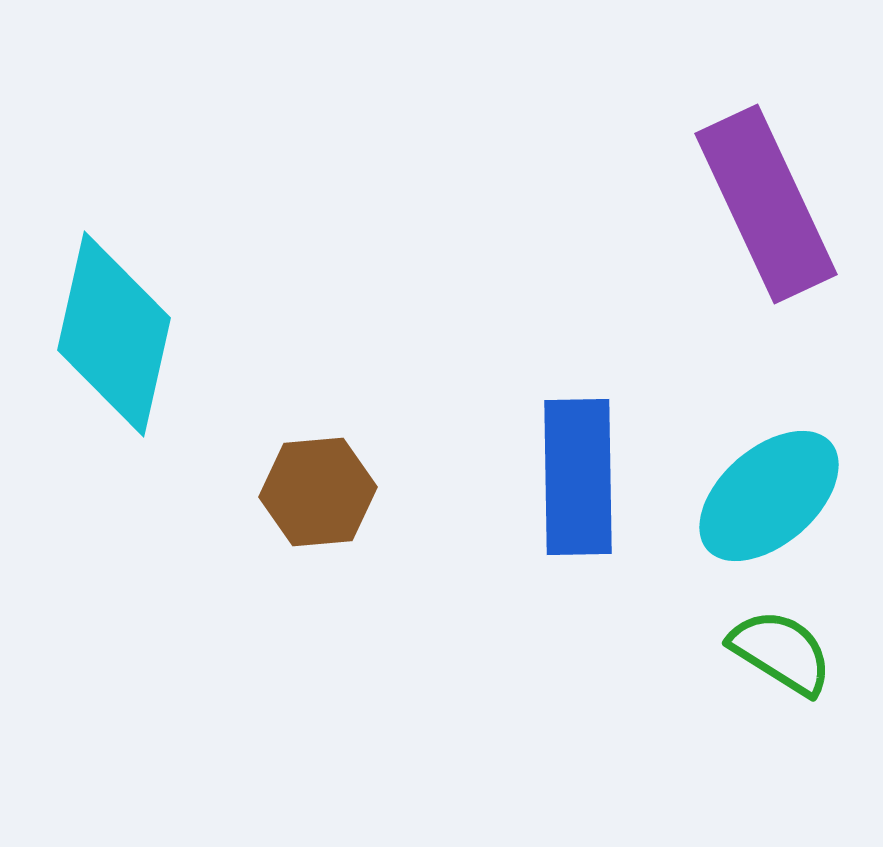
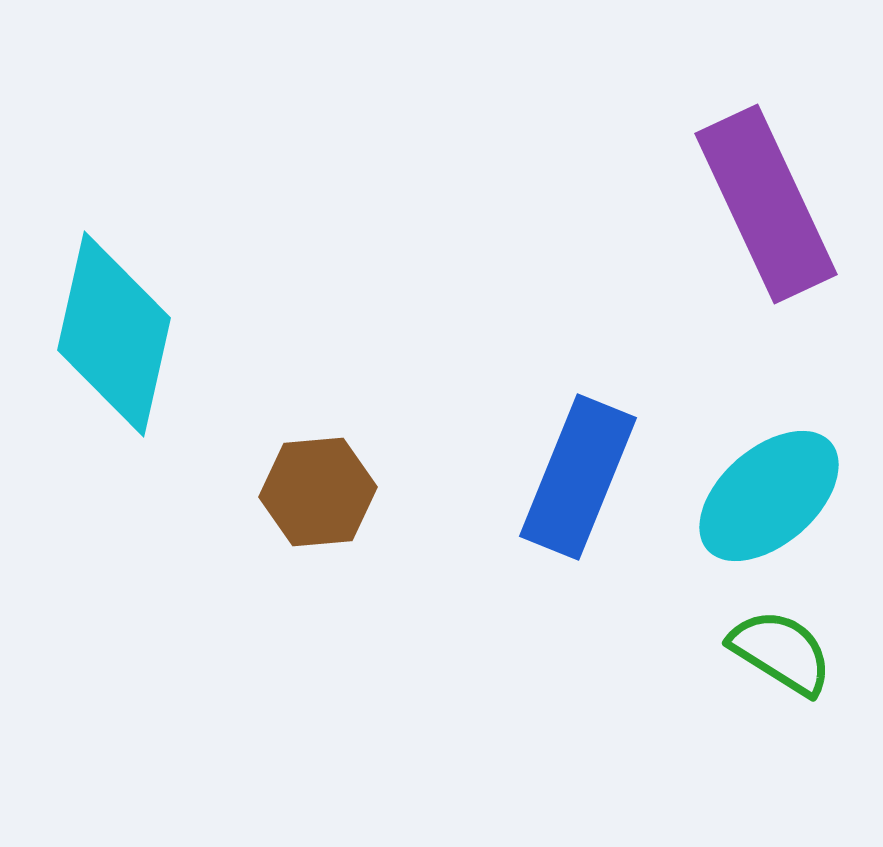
blue rectangle: rotated 23 degrees clockwise
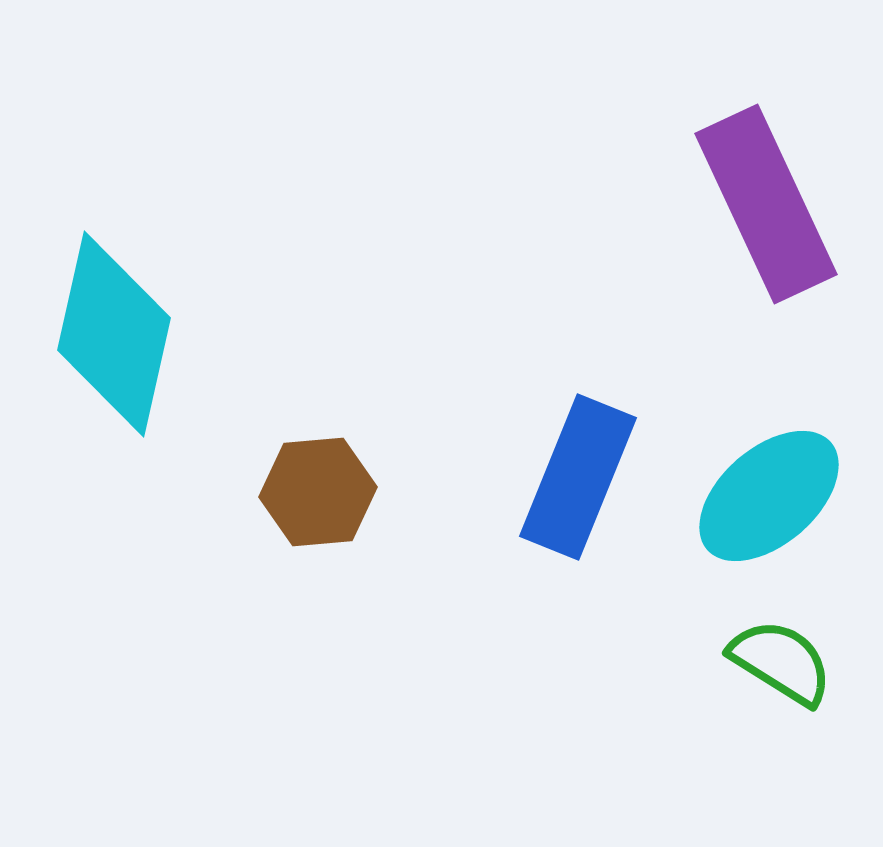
green semicircle: moved 10 px down
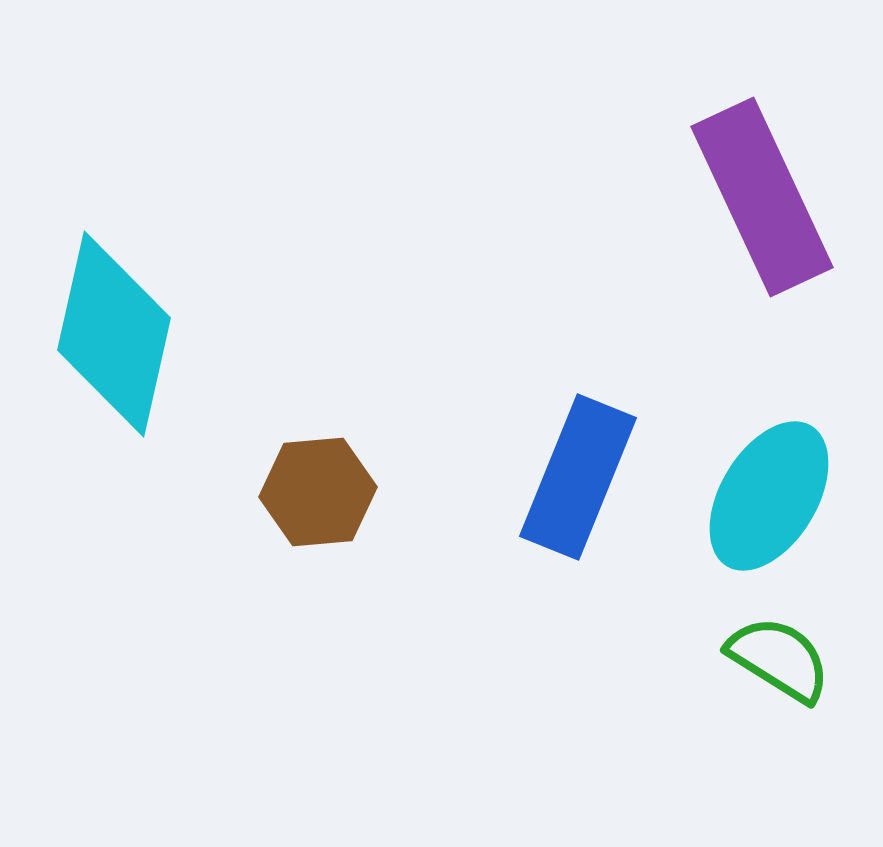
purple rectangle: moved 4 px left, 7 px up
cyan ellipse: rotated 18 degrees counterclockwise
green semicircle: moved 2 px left, 3 px up
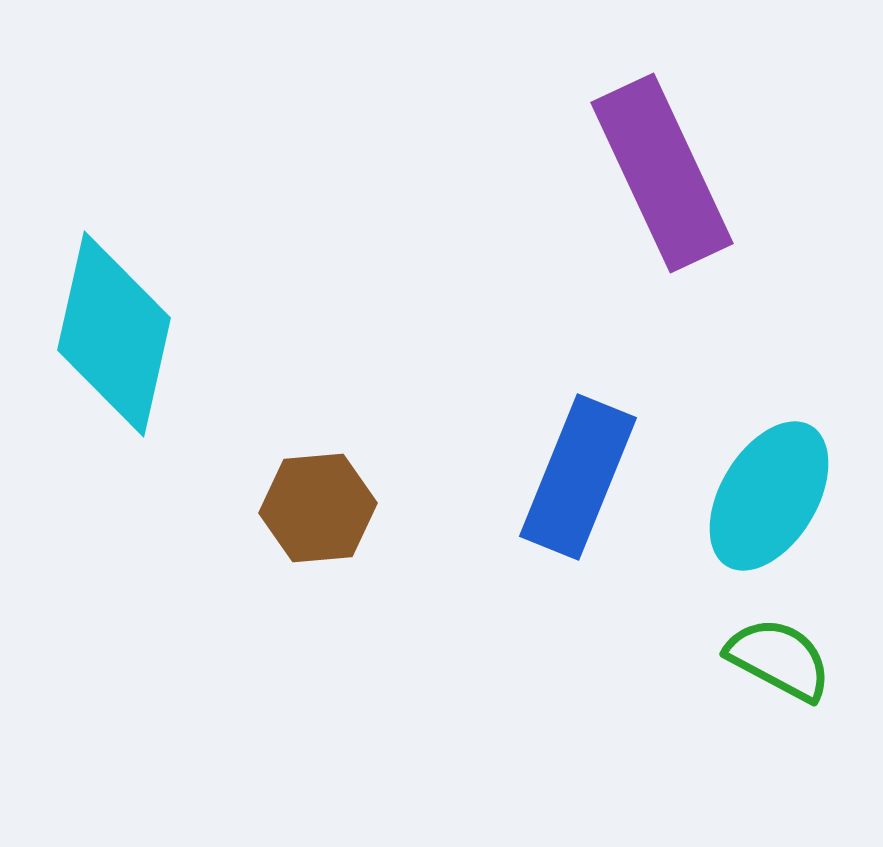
purple rectangle: moved 100 px left, 24 px up
brown hexagon: moved 16 px down
green semicircle: rotated 4 degrees counterclockwise
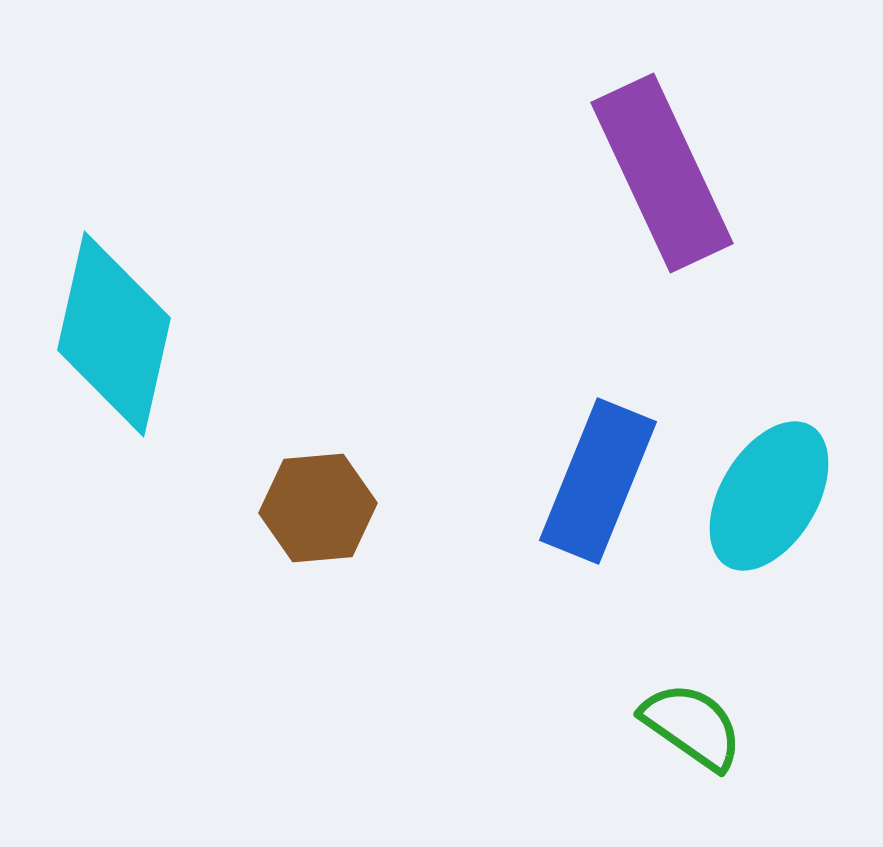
blue rectangle: moved 20 px right, 4 px down
green semicircle: moved 87 px left, 67 px down; rotated 7 degrees clockwise
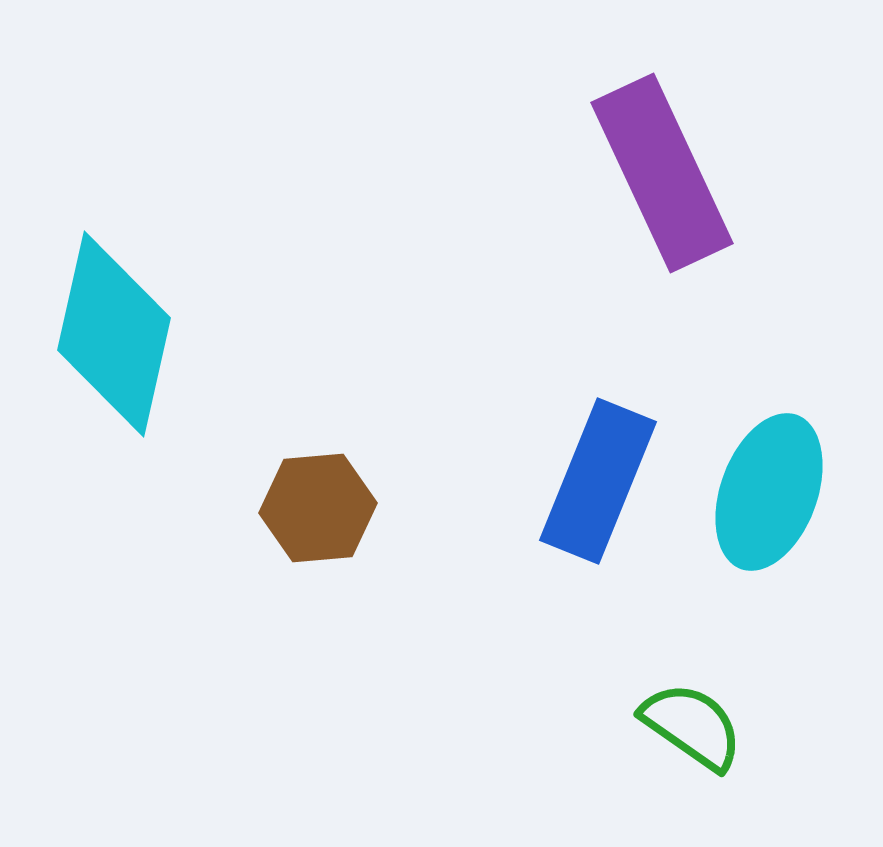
cyan ellipse: moved 4 px up; rotated 11 degrees counterclockwise
